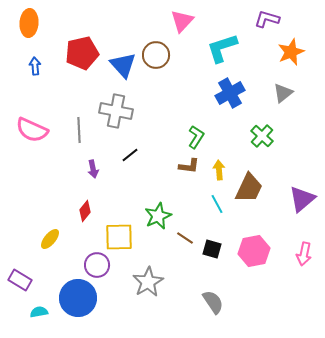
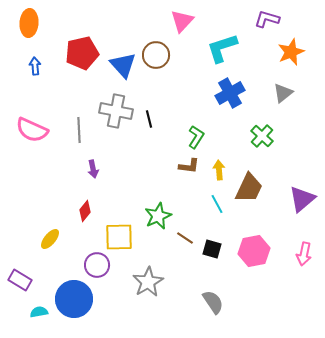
black line: moved 19 px right, 36 px up; rotated 66 degrees counterclockwise
blue circle: moved 4 px left, 1 px down
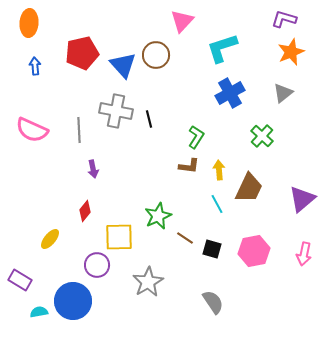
purple L-shape: moved 17 px right
blue circle: moved 1 px left, 2 px down
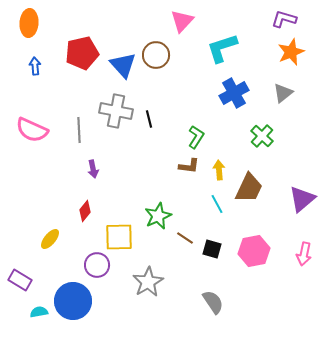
blue cross: moved 4 px right
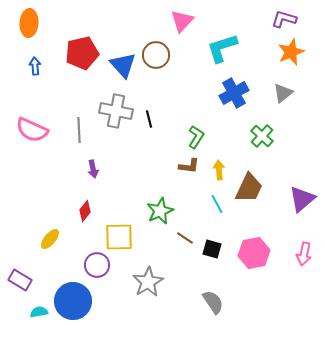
green star: moved 2 px right, 5 px up
pink hexagon: moved 2 px down
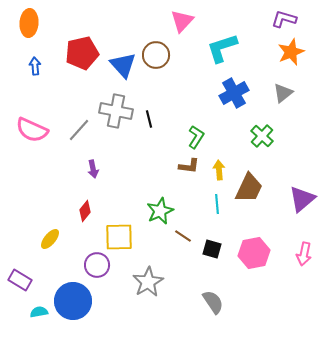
gray line: rotated 45 degrees clockwise
cyan line: rotated 24 degrees clockwise
brown line: moved 2 px left, 2 px up
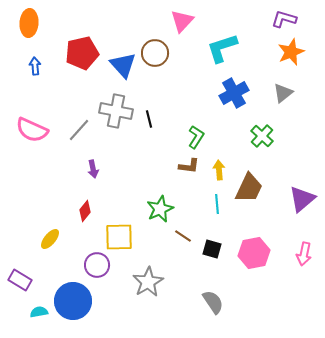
brown circle: moved 1 px left, 2 px up
green star: moved 2 px up
